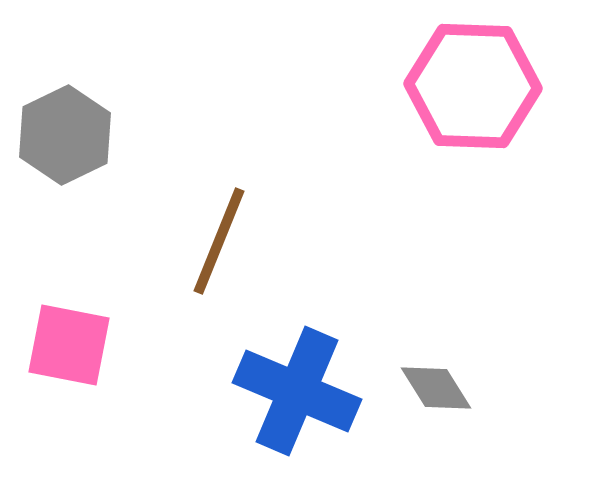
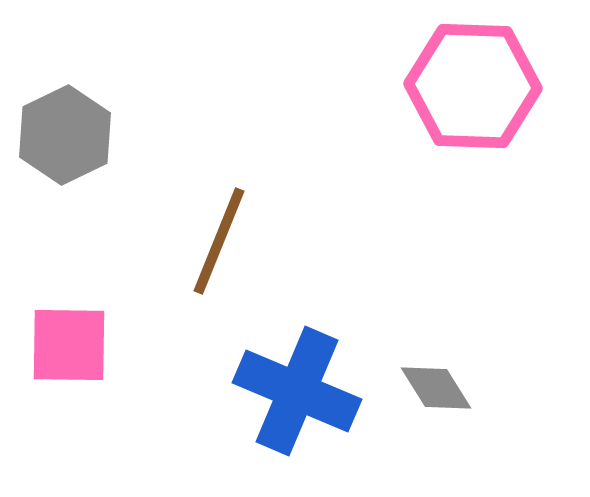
pink square: rotated 10 degrees counterclockwise
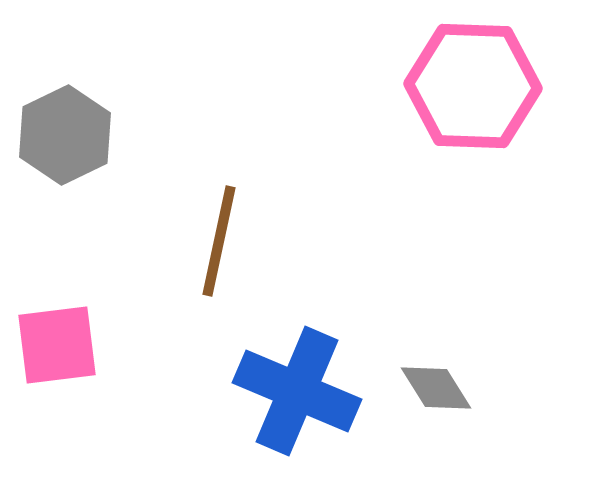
brown line: rotated 10 degrees counterclockwise
pink square: moved 12 px left; rotated 8 degrees counterclockwise
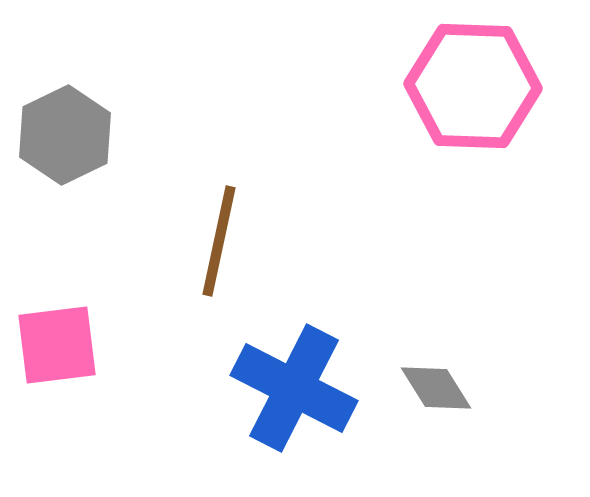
blue cross: moved 3 px left, 3 px up; rotated 4 degrees clockwise
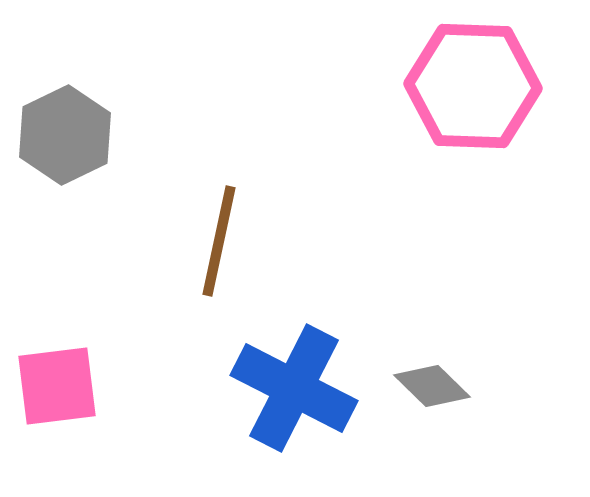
pink square: moved 41 px down
gray diamond: moved 4 px left, 2 px up; rotated 14 degrees counterclockwise
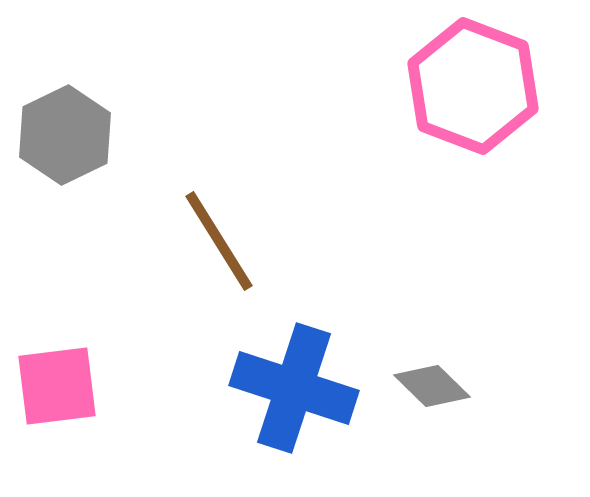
pink hexagon: rotated 19 degrees clockwise
brown line: rotated 44 degrees counterclockwise
blue cross: rotated 9 degrees counterclockwise
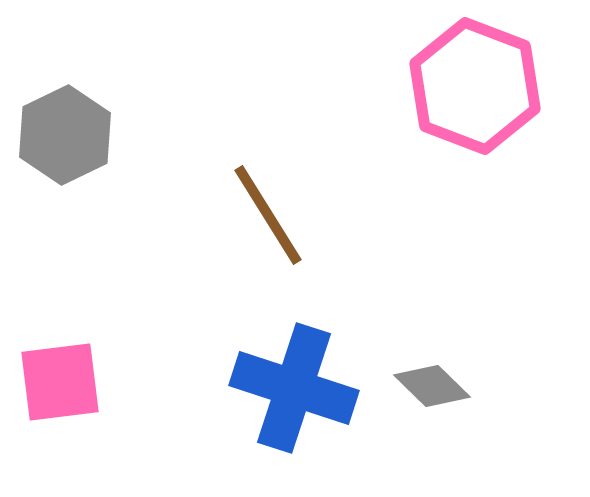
pink hexagon: moved 2 px right
brown line: moved 49 px right, 26 px up
pink square: moved 3 px right, 4 px up
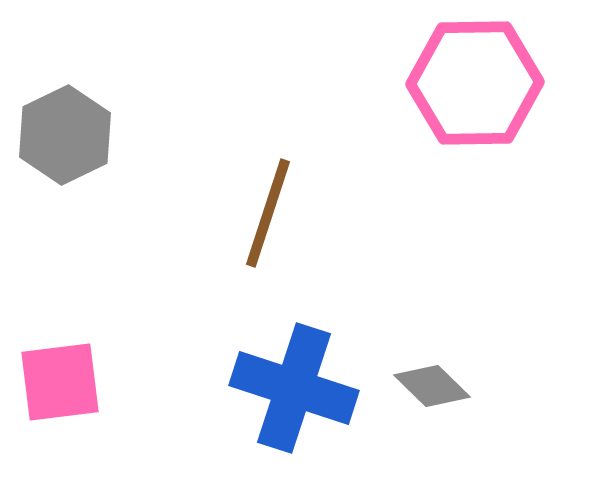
pink hexagon: moved 3 px up; rotated 22 degrees counterclockwise
brown line: moved 2 px up; rotated 50 degrees clockwise
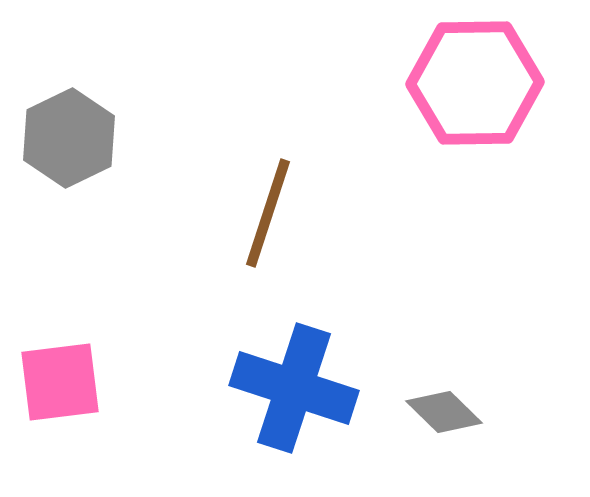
gray hexagon: moved 4 px right, 3 px down
gray diamond: moved 12 px right, 26 px down
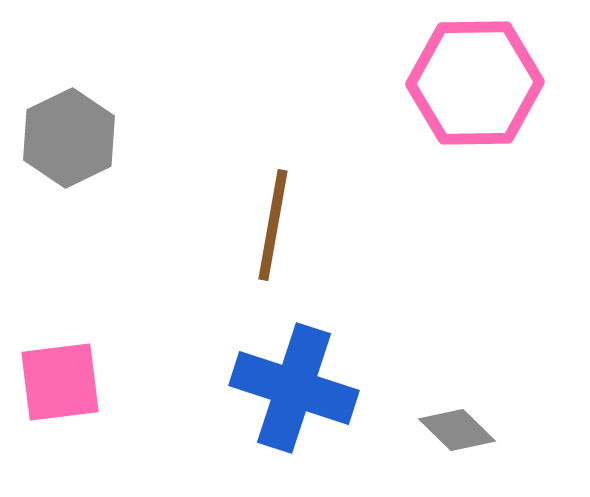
brown line: moved 5 px right, 12 px down; rotated 8 degrees counterclockwise
gray diamond: moved 13 px right, 18 px down
